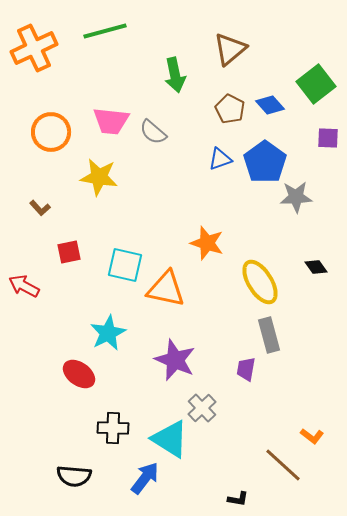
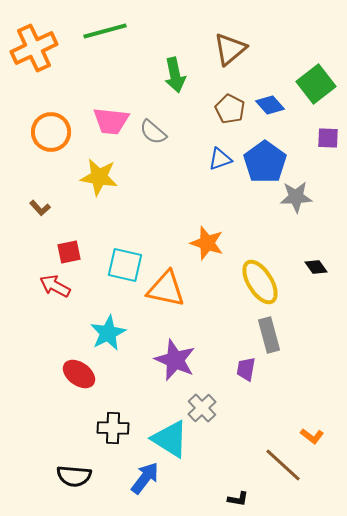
red arrow: moved 31 px right
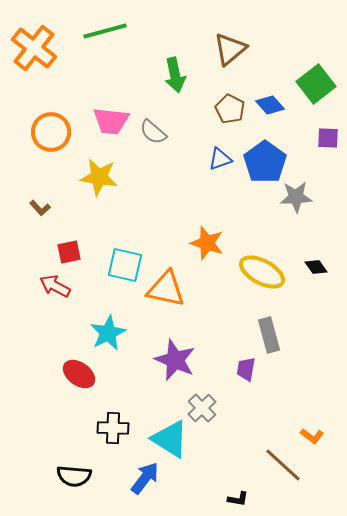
orange cross: rotated 27 degrees counterclockwise
yellow ellipse: moved 2 px right, 10 px up; rotated 30 degrees counterclockwise
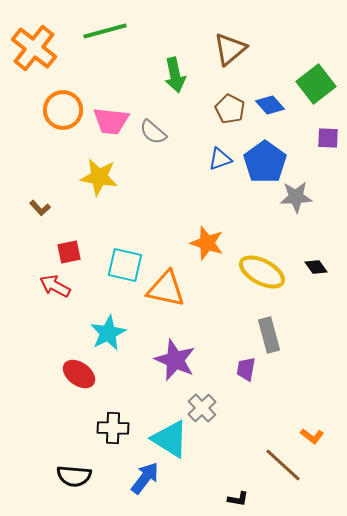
orange circle: moved 12 px right, 22 px up
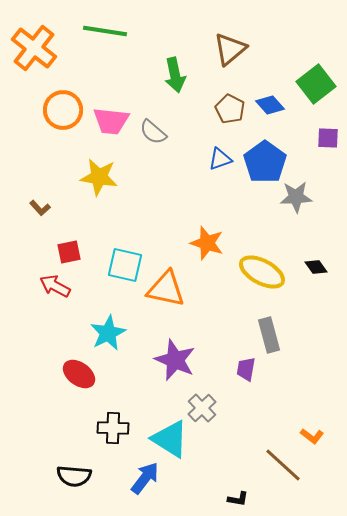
green line: rotated 24 degrees clockwise
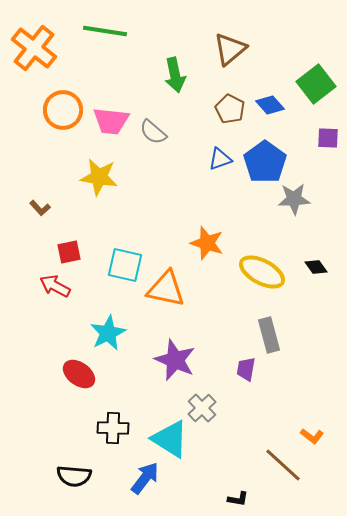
gray star: moved 2 px left, 2 px down
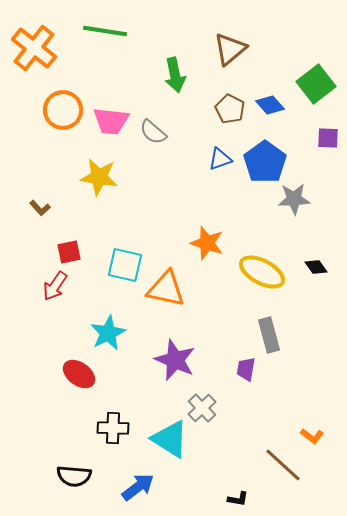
red arrow: rotated 84 degrees counterclockwise
blue arrow: moved 7 px left, 9 px down; rotated 16 degrees clockwise
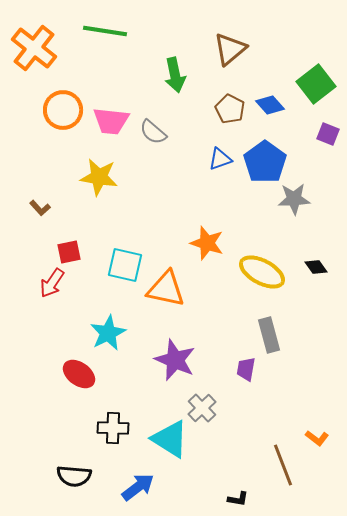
purple square: moved 4 px up; rotated 20 degrees clockwise
red arrow: moved 3 px left, 3 px up
orange L-shape: moved 5 px right, 2 px down
brown line: rotated 27 degrees clockwise
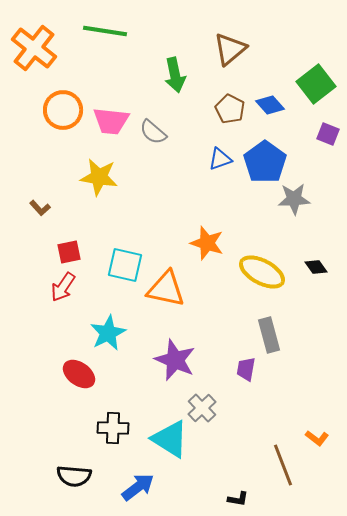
red arrow: moved 11 px right, 4 px down
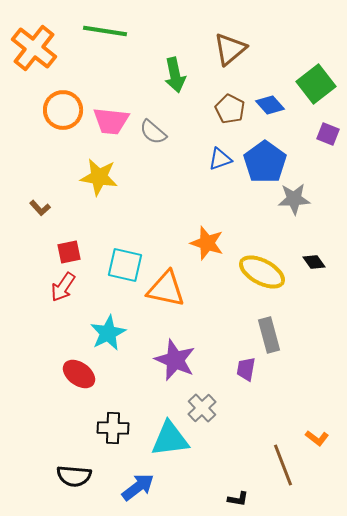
black diamond: moved 2 px left, 5 px up
cyan triangle: rotated 39 degrees counterclockwise
